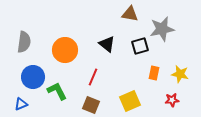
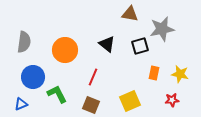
green L-shape: moved 3 px down
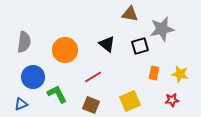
red line: rotated 36 degrees clockwise
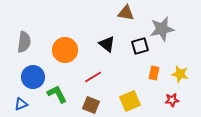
brown triangle: moved 4 px left, 1 px up
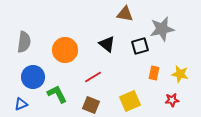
brown triangle: moved 1 px left, 1 px down
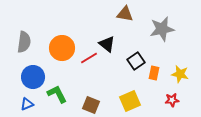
black square: moved 4 px left, 15 px down; rotated 18 degrees counterclockwise
orange circle: moved 3 px left, 2 px up
red line: moved 4 px left, 19 px up
blue triangle: moved 6 px right
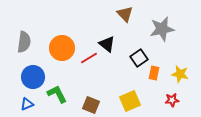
brown triangle: rotated 36 degrees clockwise
black square: moved 3 px right, 3 px up
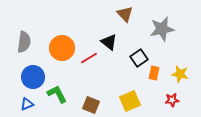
black triangle: moved 2 px right, 2 px up
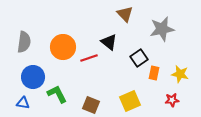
orange circle: moved 1 px right, 1 px up
red line: rotated 12 degrees clockwise
blue triangle: moved 4 px left, 1 px up; rotated 32 degrees clockwise
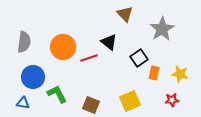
gray star: rotated 20 degrees counterclockwise
